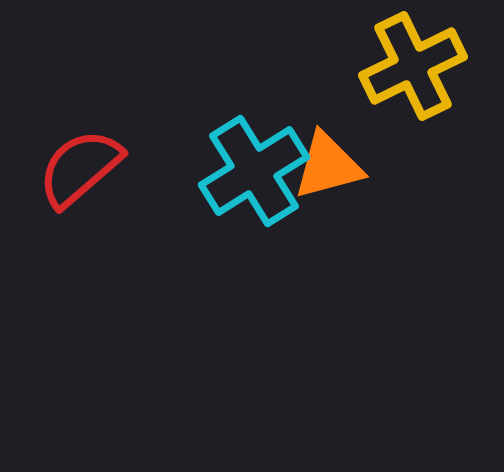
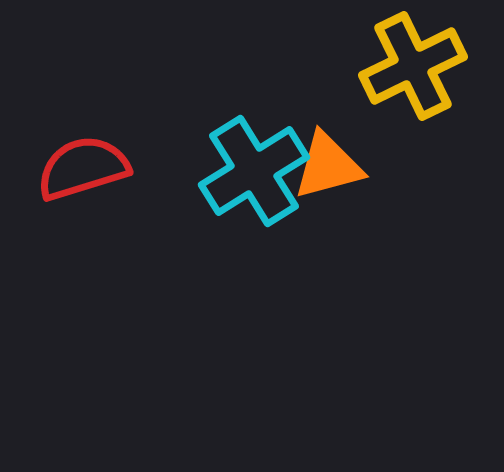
red semicircle: moved 3 px right; rotated 24 degrees clockwise
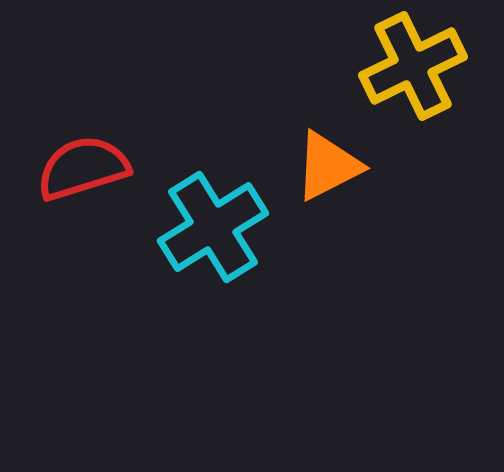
orange triangle: rotated 12 degrees counterclockwise
cyan cross: moved 41 px left, 56 px down
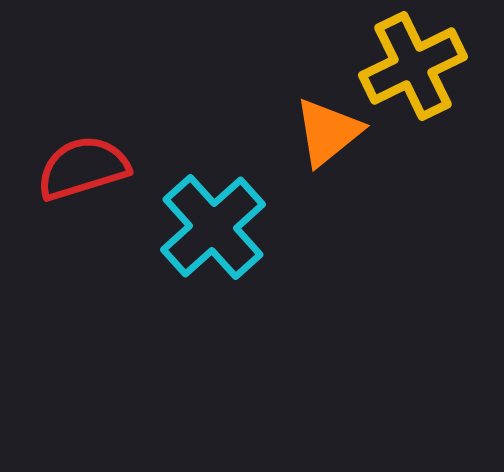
orange triangle: moved 34 px up; rotated 12 degrees counterclockwise
cyan cross: rotated 10 degrees counterclockwise
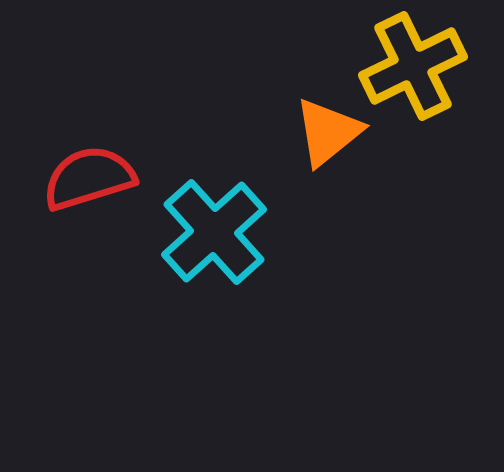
red semicircle: moved 6 px right, 10 px down
cyan cross: moved 1 px right, 5 px down
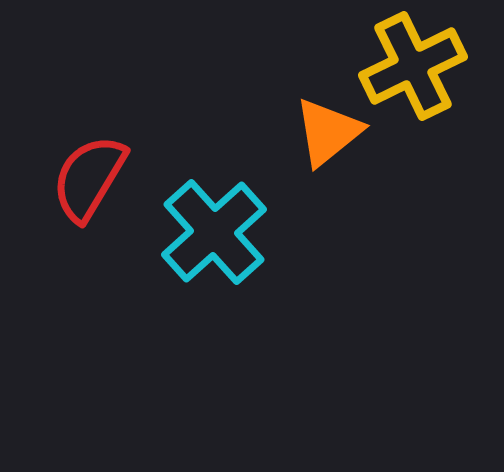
red semicircle: rotated 42 degrees counterclockwise
